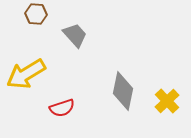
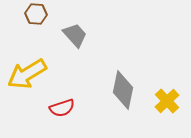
yellow arrow: moved 1 px right
gray diamond: moved 1 px up
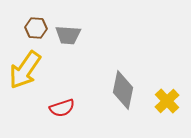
brown hexagon: moved 14 px down
gray trapezoid: moved 7 px left; rotated 136 degrees clockwise
yellow arrow: moved 2 px left, 4 px up; rotated 24 degrees counterclockwise
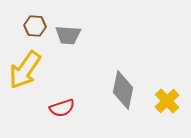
brown hexagon: moved 1 px left, 2 px up
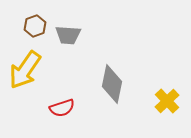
brown hexagon: rotated 25 degrees counterclockwise
gray diamond: moved 11 px left, 6 px up
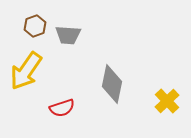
yellow arrow: moved 1 px right, 1 px down
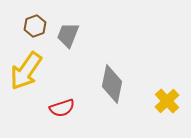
gray trapezoid: rotated 108 degrees clockwise
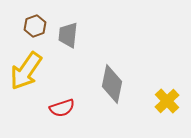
gray trapezoid: rotated 16 degrees counterclockwise
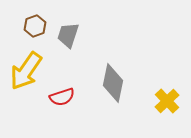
gray trapezoid: rotated 12 degrees clockwise
gray diamond: moved 1 px right, 1 px up
red semicircle: moved 11 px up
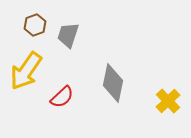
brown hexagon: moved 1 px up
red semicircle: rotated 25 degrees counterclockwise
yellow cross: moved 1 px right
